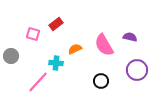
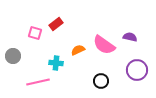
pink square: moved 2 px right, 1 px up
pink semicircle: rotated 25 degrees counterclockwise
orange semicircle: moved 3 px right, 1 px down
gray circle: moved 2 px right
pink line: rotated 35 degrees clockwise
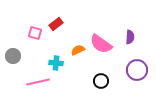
purple semicircle: rotated 80 degrees clockwise
pink semicircle: moved 3 px left, 1 px up
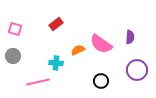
pink square: moved 20 px left, 4 px up
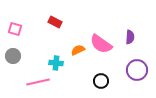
red rectangle: moved 1 px left, 2 px up; rotated 64 degrees clockwise
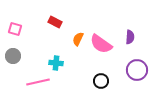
orange semicircle: moved 11 px up; rotated 40 degrees counterclockwise
